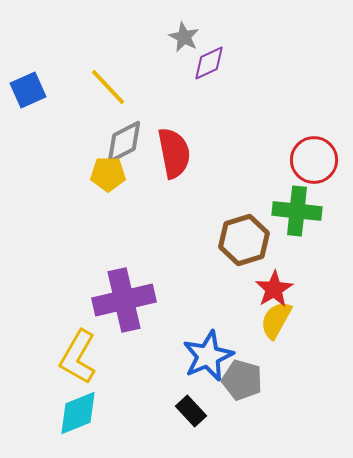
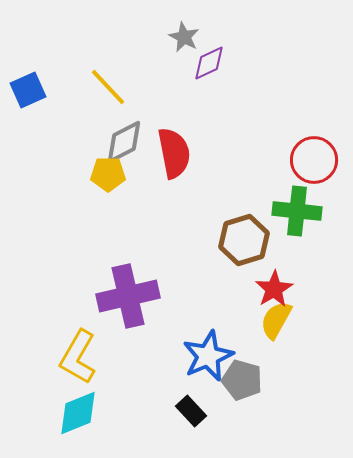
purple cross: moved 4 px right, 4 px up
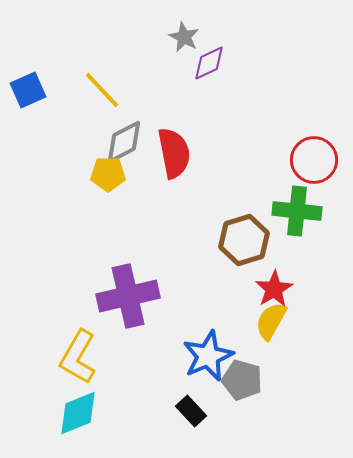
yellow line: moved 6 px left, 3 px down
yellow semicircle: moved 5 px left, 1 px down
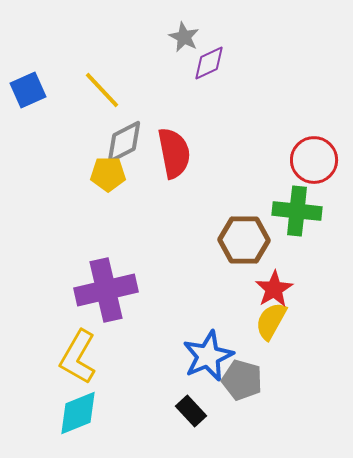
brown hexagon: rotated 18 degrees clockwise
purple cross: moved 22 px left, 6 px up
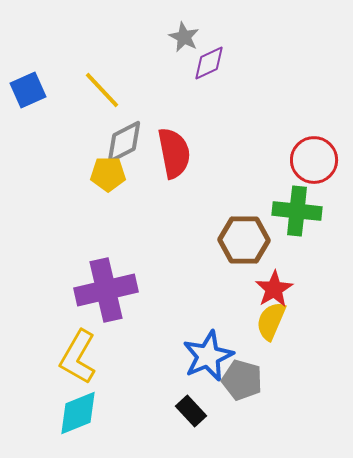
yellow semicircle: rotated 6 degrees counterclockwise
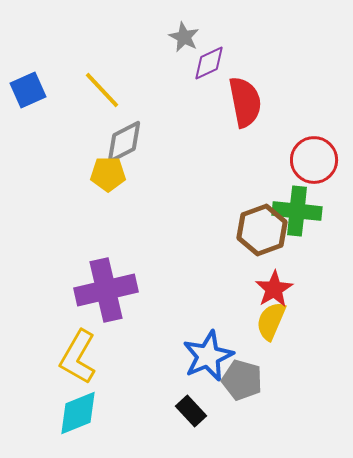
red semicircle: moved 71 px right, 51 px up
brown hexagon: moved 18 px right, 10 px up; rotated 21 degrees counterclockwise
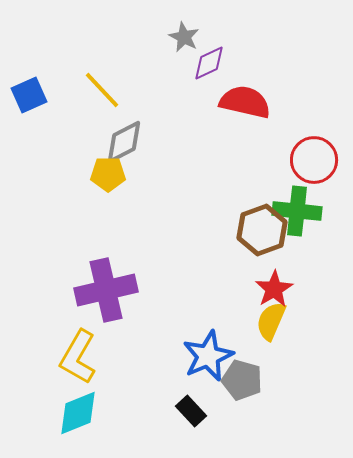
blue square: moved 1 px right, 5 px down
red semicircle: rotated 66 degrees counterclockwise
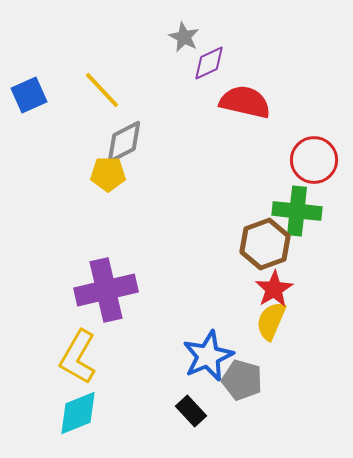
brown hexagon: moved 3 px right, 14 px down
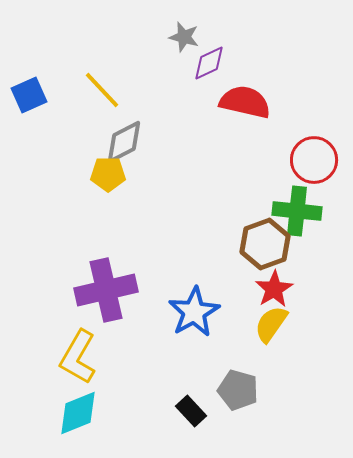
gray star: rotated 12 degrees counterclockwise
yellow semicircle: moved 3 px down; rotated 12 degrees clockwise
blue star: moved 14 px left, 44 px up; rotated 6 degrees counterclockwise
gray pentagon: moved 4 px left, 10 px down
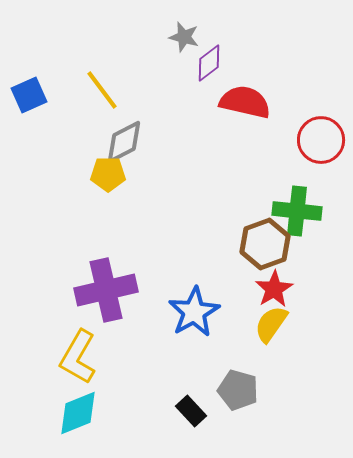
purple diamond: rotated 12 degrees counterclockwise
yellow line: rotated 6 degrees clockwise
red circle: moved 7 px right, 20 px up
